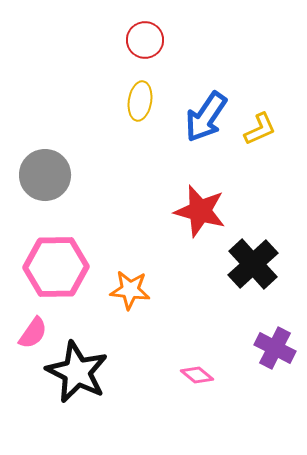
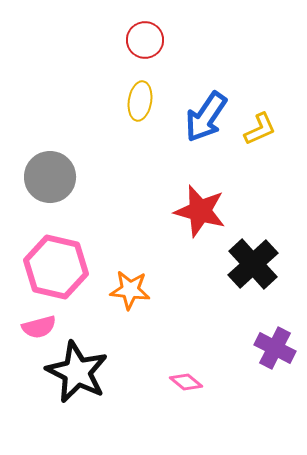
gray circle: moved 5 px right, 2 px down
pink hexagon: rotated 14 degrees clockwise
pink semicircle: moved 6 px right, 6 px up; rotated 40 degrees clockwise
pink diamond: moved 11 px left, 7 px down
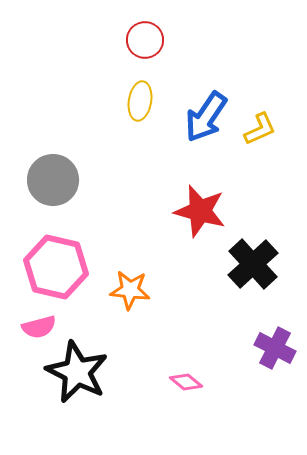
gray circle: moved 3 px right, 3 px down
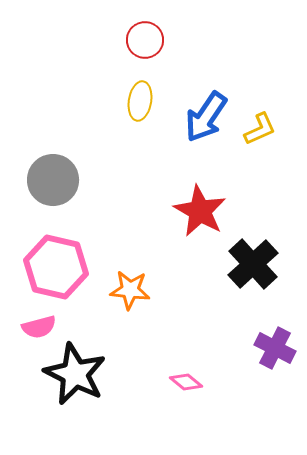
red star: rotated 14 degrees clockwise
black star: moved 2 px left, 2 px down
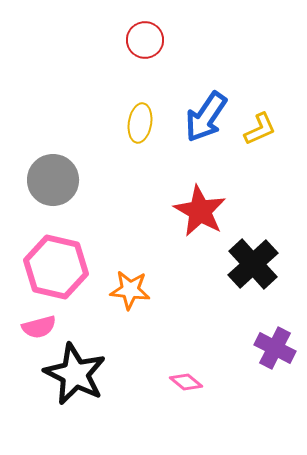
yellow ellipse: moved 22 px down
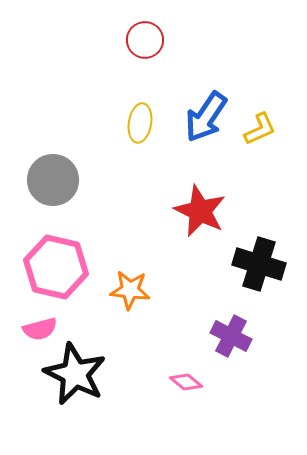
red star: rotated 4 degrees counterclockwise
black cross: moved 6 px right; rotated 30 degrees counterclockwise
pink semicircle: moved 1 px right, 2 px down
purple cross: moved 44 px left, 12 px up
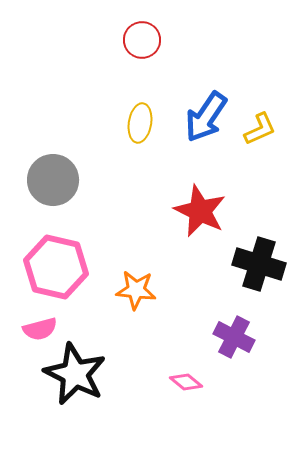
red circle: moved 3 px left
orange star: moved 6 px right
purple cross: moved 3 px right, 1 px down
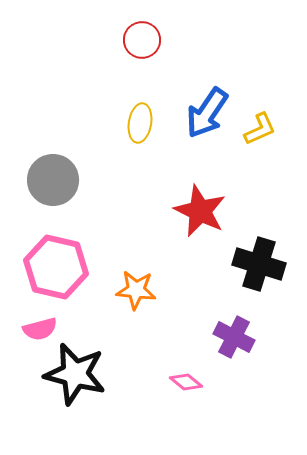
blue arrow: moved 1 px right, 4 px up
black star: rotated 12 degrees counterclockwise
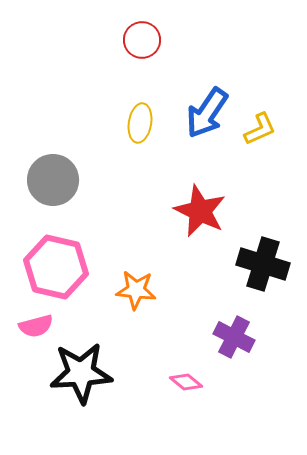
black cross: moved 4 px right
pink semicircle: moved 4 px left, 3 px up
black star: moved 6 px right, 1 px up; rotated 18 degrees counterclockwise
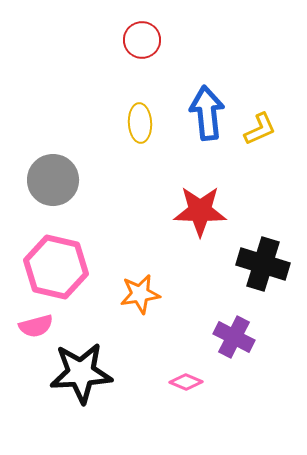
blue arrow: rotated 140 degrees clockwise
yellow ellipse: rotated 12 degrees counterclockwise
red star: rotated 24 degrees counterclockwise
orange star: moved 4 px right, 4 px down; rotated 15 degrees counterclockwise
pink diamond: rotated 16 degrees counterclockwise
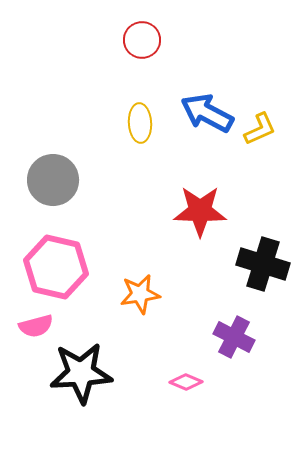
blue arrow: rotated 56 degrees counterclockwise
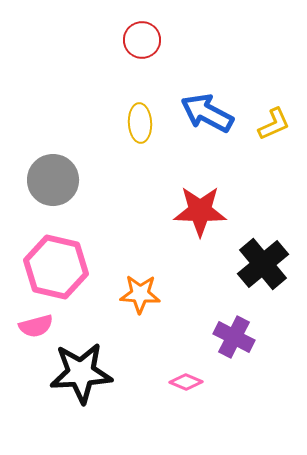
yellow L-shape: moved 14 px right, 5 px up
black cross: rotated 33 degrees clockwise
orange star: rotated 12 degrees clockwise
